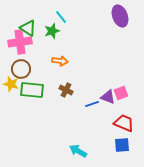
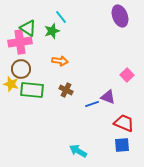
pink square: moved 6 px right, 18 px up; rotated 24 degrees counterclockwise
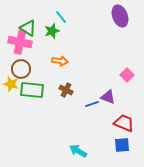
pink cross: rotated 20 degrees clockwise
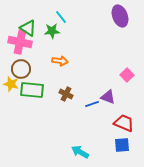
green star: rotated 14 degrees clockwise
brown cross: moved 4 px down
cyan arrow: moved 2 px right, 1 px down
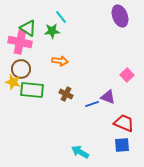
yellow star: moved 2 px right, 2 px up
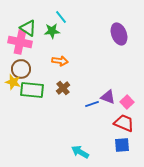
purple ellipse: moved 1 px left, 18 px down
pink square: moved 27 px down
brown cross: moved 3 px left, 6 px up; rotated 24 degrees clockwise
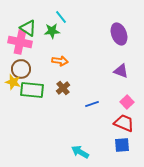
purple triangle: moved 13 px right, 26 px up
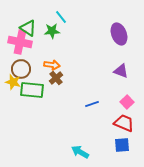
orange arrow: moved 8 px left, 4 px down
brown cross: moved 7 px left, 10 px up
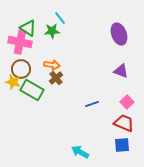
cyan line: moved 1 px left, 1 px down
green rectangle: rotated 25 degrees clockwise
